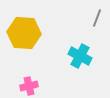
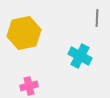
gray line: rotated 18 degrees counterclockwise
yellow hexagon: rotated 16 degrees counterclockwise
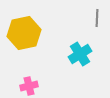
cyan cross: moved 2 px up; rotated 30 degrees clockwise
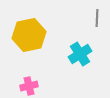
yellow hexagon: moved 5 px right, 2 px down
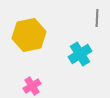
pink cross: moved 3 px right; rotated 18 degrees counterclockwise
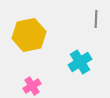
gray line: moved 1 px left, 1 px down
cyan cross: moved 8 px down
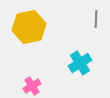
yellow hexagon: moved 8 px up
cyan cross: moved 1 px down
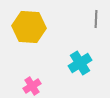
yellow hexagon: rotated 16 degrees clockwise
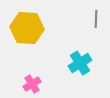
yellow hexagon: moved 2 px left, 1 px down
pink cross: moved 2 px up
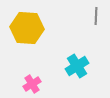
gray line: moved 3 px up
cyan cross: moved 3 px left, 3 px down
